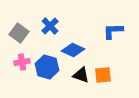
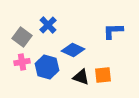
blue cross: moved 2 px left, 1 px up
gray square: moved 3 px right, 4 px down
black triangle: moved 2 px down
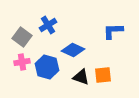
blue cross: rotated 12 degrees clockwise
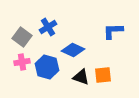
blue cross: moved 2 px down
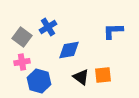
blue diamond: moved 4 px left; rotated 35 degrees counterclockwise
blue hexagon: moved 8 px left, 14 px down
black triangle: rotated 18 degrees clockwise
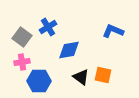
blue L-shape: rotated 25 degrees clockwise
orange square: rotated 18 degrees clockwise
blue hexagon: rotated 15 degrees counterclockwise
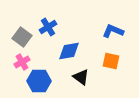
blue diamond: moved 1 px down
pink cross: rotated 21 degrees counterclockwise
orange square: moved 8 px right, 14 px up
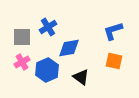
blue L-shape: rotated 40 degrees counterclockwise
gray square: rotated 36 degrees counterclockwise
blue diamond: moved 3 px up
orange square: moved 3 px right
blue hexagon: moved 8 px right, 11 px up; rotated 25 degrees counterclockwise
